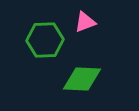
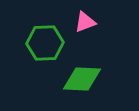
green hexagon: moved 3 px down
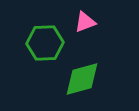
green diamond: rotated 18 degrees counterclockwise
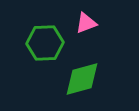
pink triangle: moved 1 px right, 1 px down
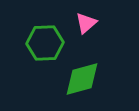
pink triangle: rotated 20 degrees counterclockwise
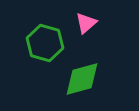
green hexagon: rotated 18 degrees clockwise
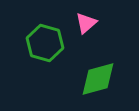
green diamond: moved 16 px right
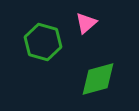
green hexagon: moved 2 px left, 1 px up
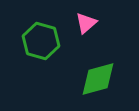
green hexagon: moved 2 px left, 1 px up
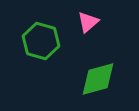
pink triangle: moved 2 px right, 1 px up
